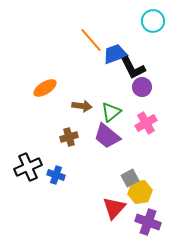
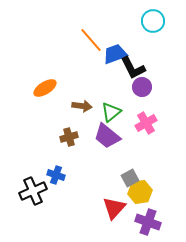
black cross: moved 5 px right, 24 px down
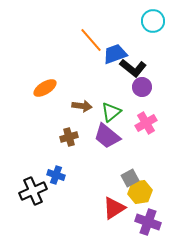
black L-shape: rotated 24 degrees counterclockwise
red triangle: rotated 15 degrees clockwise
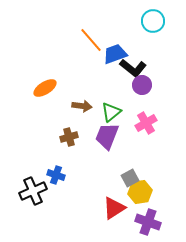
purple circle: moved 2 px up
purple trapezoid: rotated 72 degrees clockwise
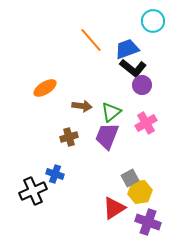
blue trapezoid: moved 12 px right, 5 px up
blue cross: moved 1 px left, 1 px up
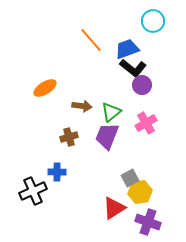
blue cross: moved 2 px right, 2 px up; rotated 18 degrees counterclockwise
